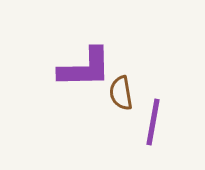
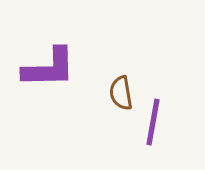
purple L-shape: moved 36 px left
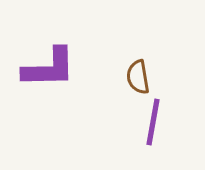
brown semicircle: moved 17 px right, 16 px up
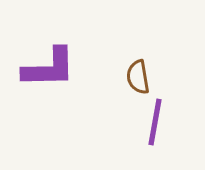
purple line: moved 2 px right
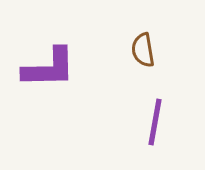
brown semicircle: moved 5 px right, 27 px up
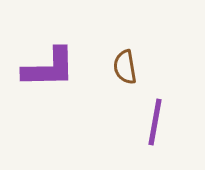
brown semicircle: moved 18 px left, 17 px down
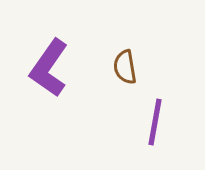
purple L-shape: rotated 126 degrees clockwise
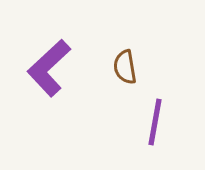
purple L-shape: rotated 12 degrees clockwise
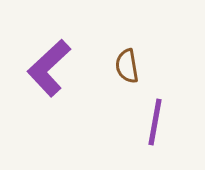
brown semicircle: moved 2 px right, 1 px up
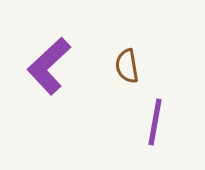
purple L-shape: moved 2 px up
